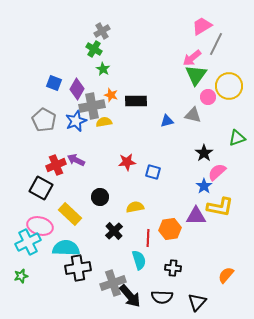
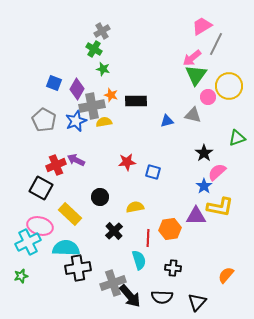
green star at (103, 69): rotated 16 degrees counterclockwise
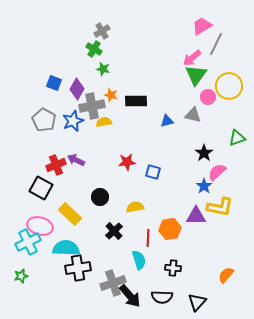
blue star at (76, 121): moved 3 px left
